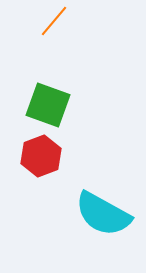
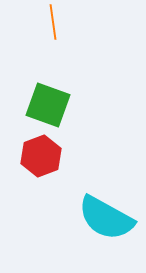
orange line: moved 1 px left, 1 px down; rotated 48 degrees counterclockwise
cyan semicircle: moved 3 px right, 4 px down
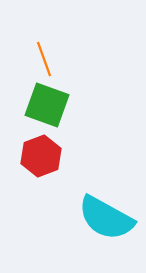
orange line: moved 9 px left, 37 px down; rotated 12 degrees counterclockwise
green square: moved 1 px left
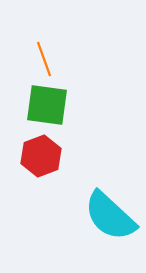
green square: rotated 12 degrees counterclockwise
cyan semicircle: moved 4 px right, 2 px up; rotated 14 degrees clockwise
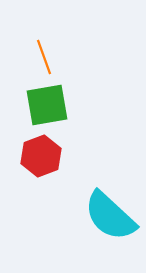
orange line: moved 2 px up
green square: rotated 18 degrees counterclockwise
